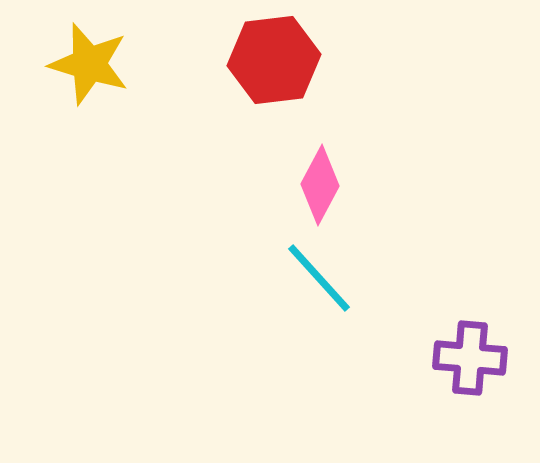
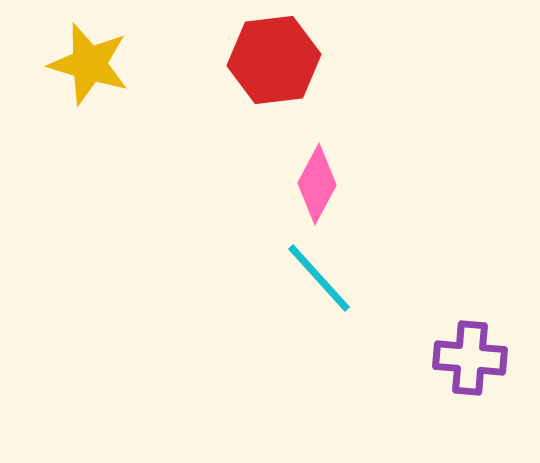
pink diamond: moved 3 px left, 1 px up
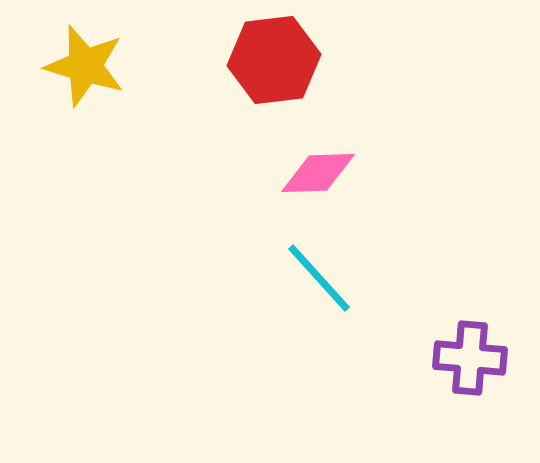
yellow star: moved 4 px left, 2 px down
pink diamond: moved 1 px right, 11 px up; rotated 60 degrees clockwise
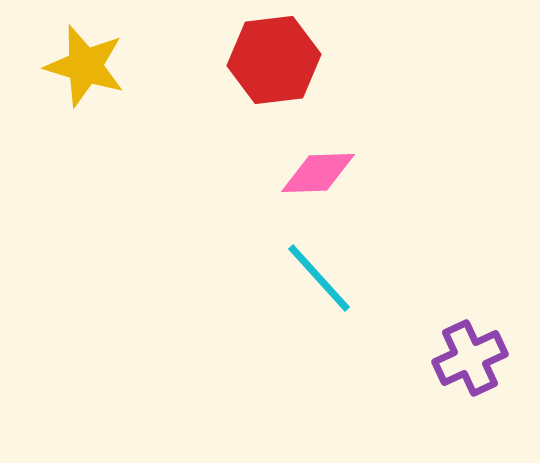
purple cross: rotated 30 degrees counterclockwise
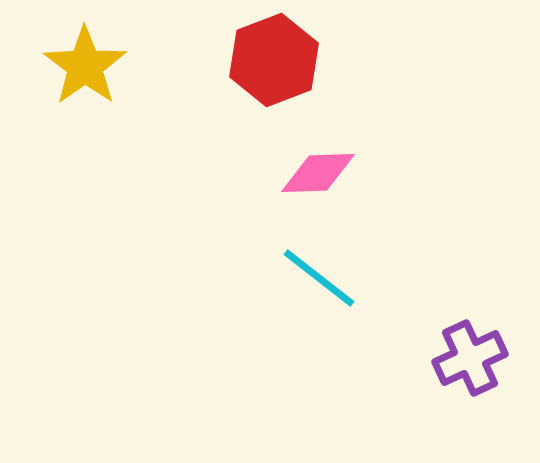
red hexagon: rotated 14 degrees counterclockwise
yellow star: rotated 20 degrees clockwise
cyan line: rotated 10 degrees counterclockwise
